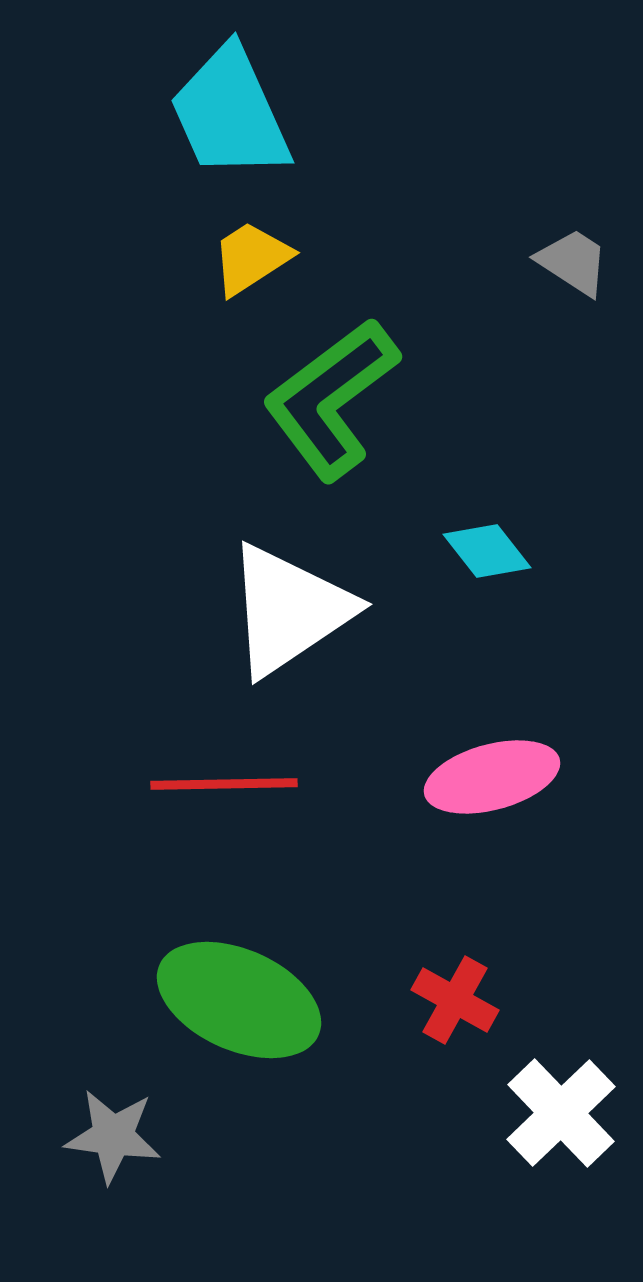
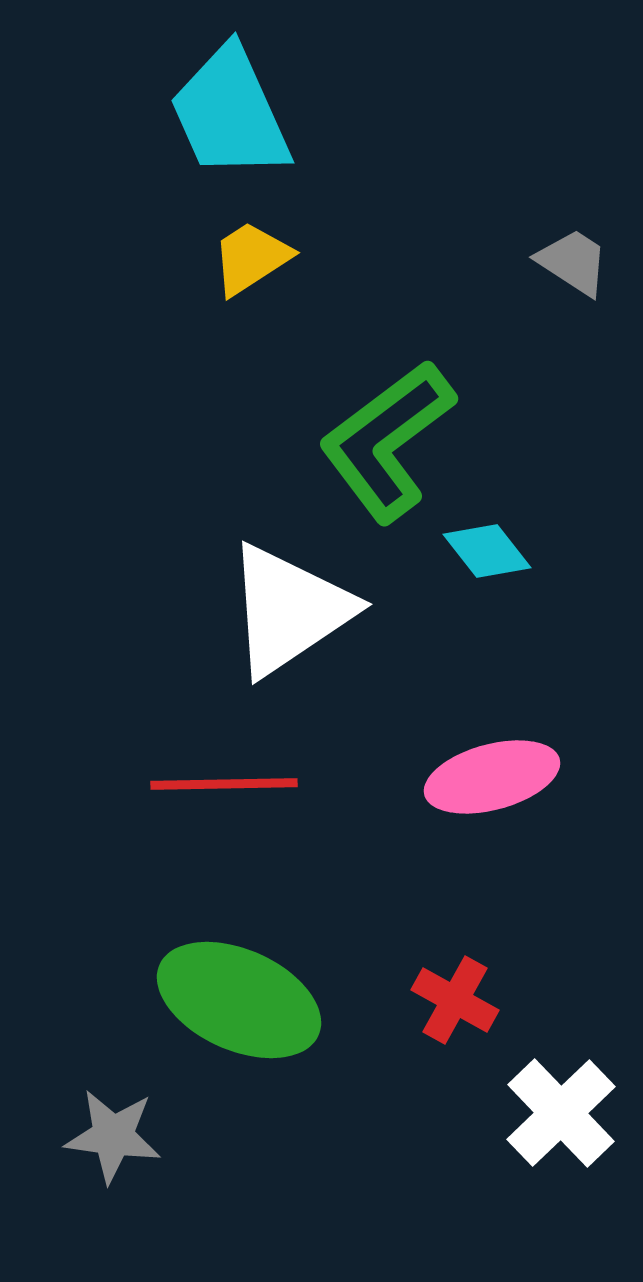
green L-shape: moved 56 px right, 42 px down
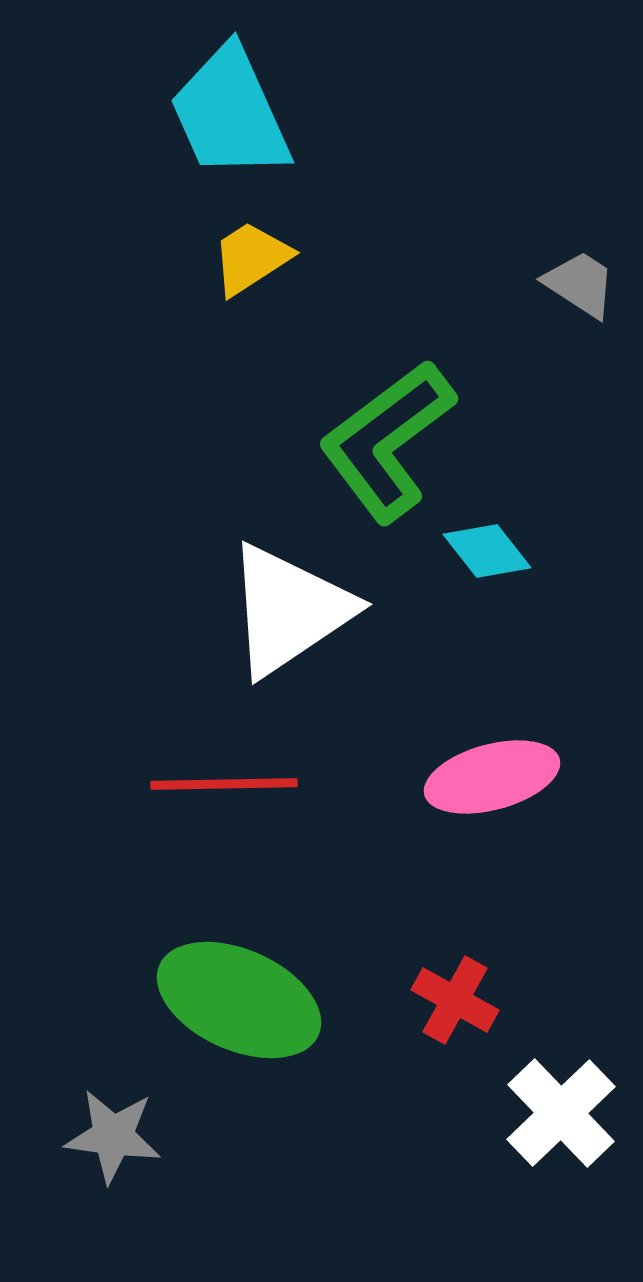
gray trapezoid: moved 7 px right, 22 px down
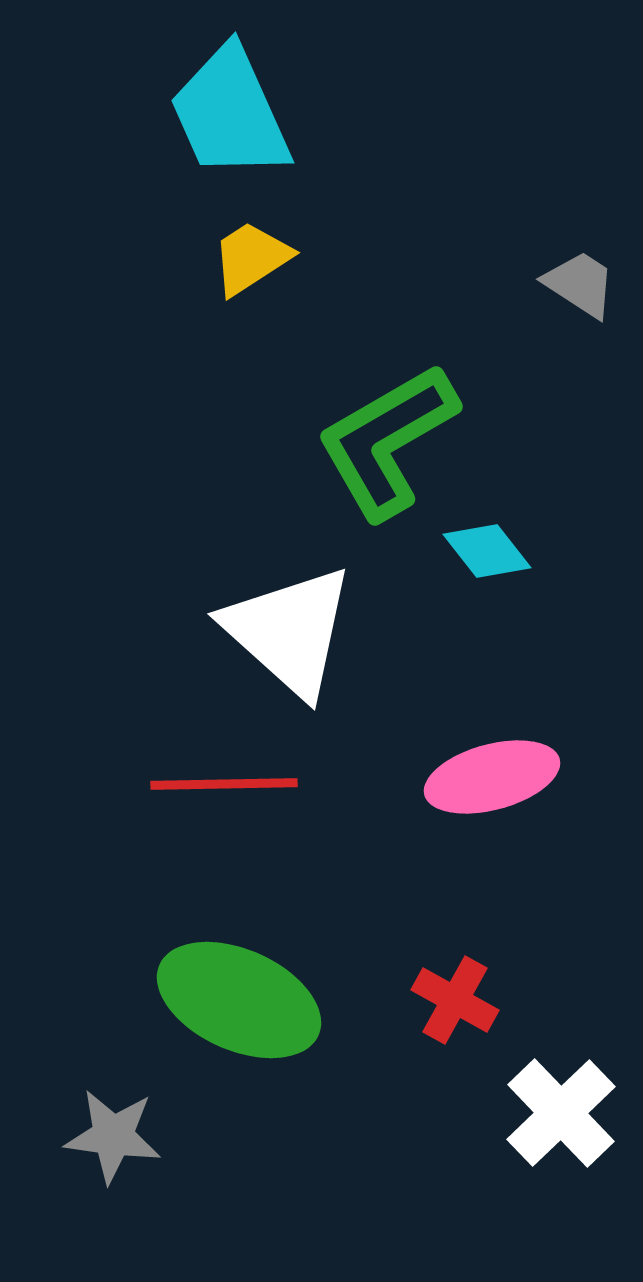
green L-shape: rotated 7 degrees clockwise
white triangle: moved 21 px down; rotated 44 degrees counterclockwise
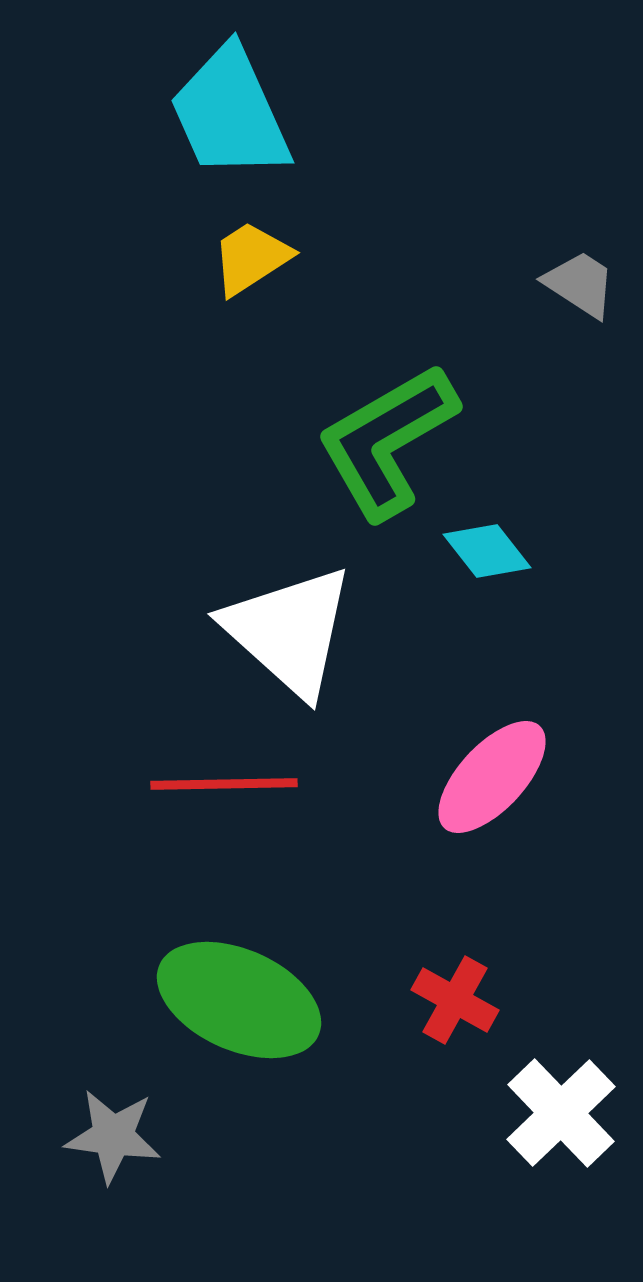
pink ellipse: rotated 32 degrees counterclockwise
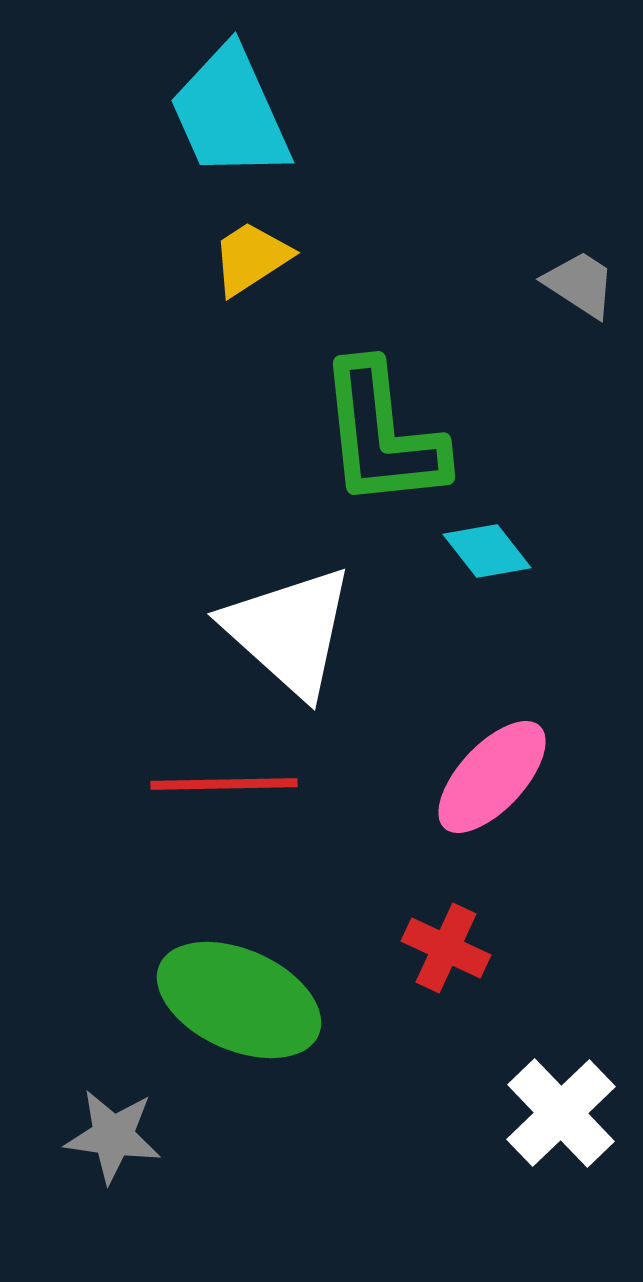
green L-shape: moved 5 px left, 6 px up; rotated 66 degrees counterclockwise
red cross: moved 9 px left, 52 px up; rotated 4 degrees counterclockwise
